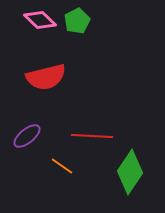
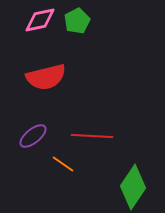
pink diamond: rotated 56 degrees counterclockwise
purple ellipse: moved 6 px right
orange line: moved 1 px right, 2 px up
green diamond: moved 3 px right, 15 px down
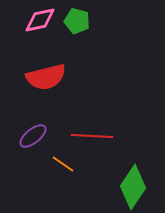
green pentagon: rotated 30 degrees counterclockwise
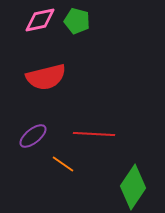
red line: moved 2 px right, 2 px up
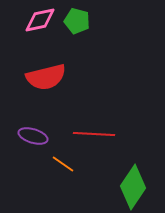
purple ellipse: rotated 56 degrees clockwise
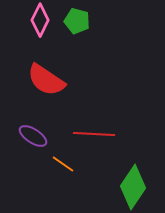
pink diamond: rotated 52 degrees counterclockwise
red semicircle: moved 3 px down; rotated 48 degrees clockwise
purple ellipse: rotated 16 degrees clockwise
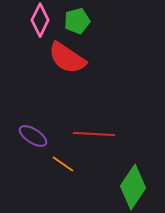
green pentagon: rotated 30 degrees counterclockwise
red semicircle: moved 21 px right, 22 px up
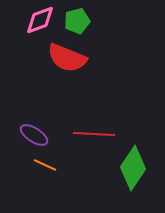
pink diamond: rotated 44 degrees clockwise
red semicircle: rotated 12 degrees counterclockwise
purple ellipse: moved 1 px right, 1 px up
orange line: moved 18 px left, 1 px down; rotated 10 degrees counterclockwise
green diamond: moved 19 px up
